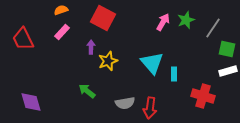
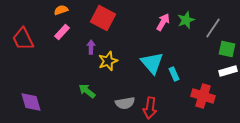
cyan rectangle: rotated 24 degrees counterclockwise
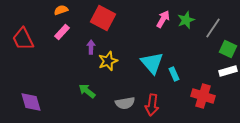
pink arrow: moved 3 px up
green square: moved 1 px right; rotated 12 degrees clockwise
red arrow: moved 2 px right, 3 px up
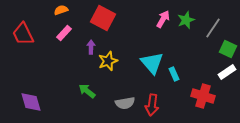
pink rectangle: moved 2 px right, 1 px down
red trapezoid: moved 5 px up
white rectangle: moved 1 px left, 1 px down; rotated 18 degrees counterclockwise
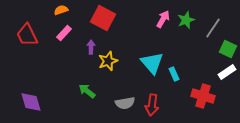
red trapezoid: moved 4 px right, 1 px down
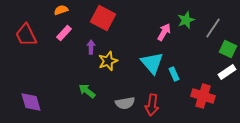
pink arrow: moved 1 px right, 13 px down
red trapezoid: moved 1 px left
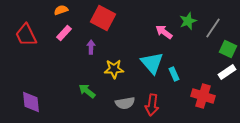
green star: moved 2 px right, 1 px down
pink arrow: rotated 84 degrees counterclockwise
yellow star: moved 6 px right, 8 px down; rotated 18 degrees clockwise
purple diamond: rotated 10 degrees clockwise
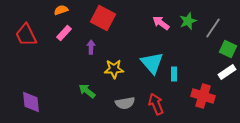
pink arrow: moved 3 px left, 9 px up
cyan rectangle: rotated 24 degrees clockwise
red arrow: moved 4 px right, 1 px up; rotated 150 degrees clockwise
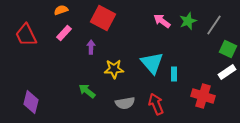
pink arrow: moved 1 px right, 2 px up
gray line: moved 1 px right, 3 px up
purple diamond: rotated 20 degrees clockwise
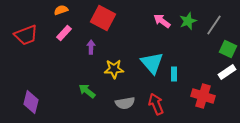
red trapezoid: rotated 85 degrees counterclockwise
